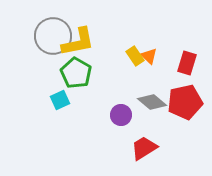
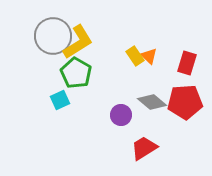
yellow L-shape: rotated 21 degrees counterclockwise
red pentagon: rotated 8 degrees clockwise
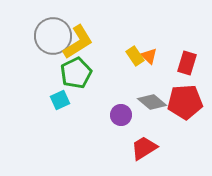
green pentagon: rotated 16 degrees clockwise
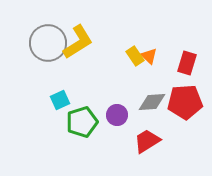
gray circle: moved 5 px left, 7 px down
green pentagon: moved 6 px right, 49 px down; rotated 8 degrees clockwise
gray diamond: rotated 44 degrees counterclockwise
purple circle: moved 4 px left
red trapezoid: moved 3 px right, 7 px up
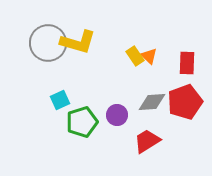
yellow L-shape: rotated 48 degrees clockwise
red rectangle: rotated 15 degrees counterclockwise
red pentagon: rotated 16 degrees counterclockwise
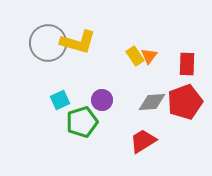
orange triangle: rotated 24 degrees clockwise
red rectangle: moved 1 px down
purple circle: moved 15 px left, 15 px up
red trapezoid: moved 4 px left
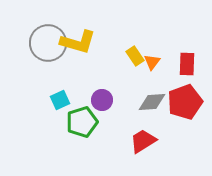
orange triangle: moved 3 px right, 6 px down
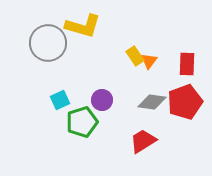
yellow L-shape: moved 5 px right, 16 px up
orange triangle: moved 3 px left, 1 px up
gray diamond: rotated 12 degrees clockwise
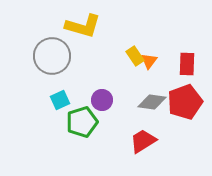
gray circle: moved 4 px right, 13 px down
